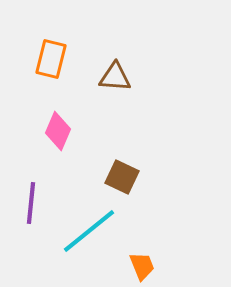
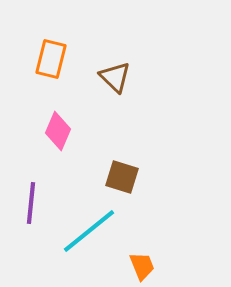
brown triangle: rotated 40 degrees clockwise
brown square: rotated 8 degrees counterclockwise
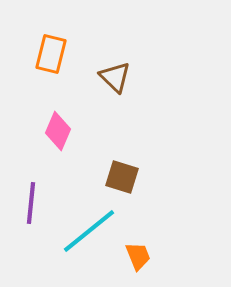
orange rectangle: moved 5 px up
orange trapezoid: moved 4 px left, 10 px up
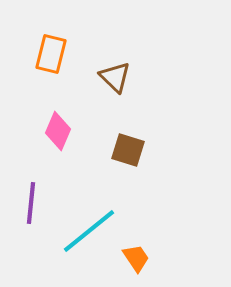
brown square: moved 6 px right, 27 px up
orange trapezoid: moved 2 px left, 2 px down; rotated 12 degrees counterclockwise
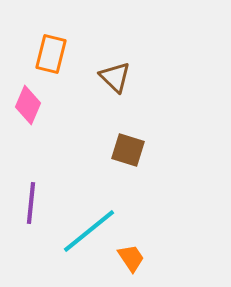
pink diamond: moved 30 px left, 26 px up
orange trapezoid: moved 5 px left
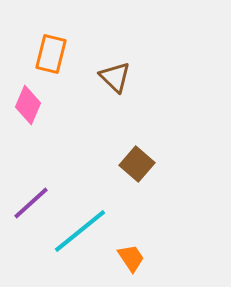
brown square: moved 9 px right, 14 px down; rotated 24 degrees clockwise
purple line: rotated 42 degrees clockwise
cyan line: moved 9 px left
